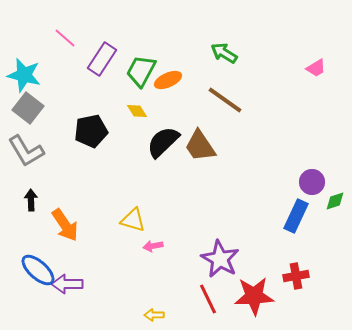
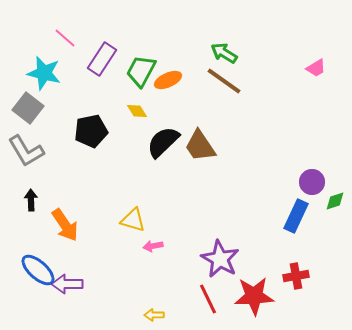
cyan star: moved 20 px right, 2 px up
brown line: moved 1 px left, 19 px up
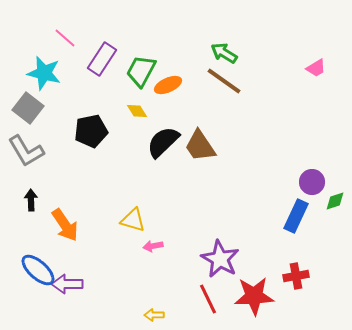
orange ellipse: moved 5 px down
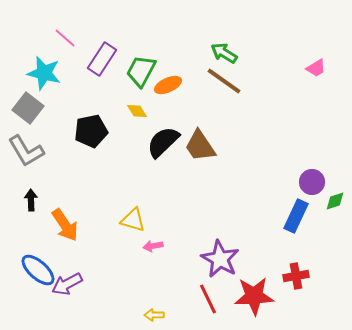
purple arrow: rotated 28 degrees counterclockwise
